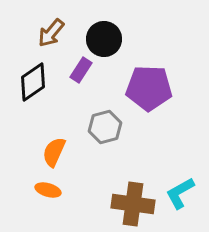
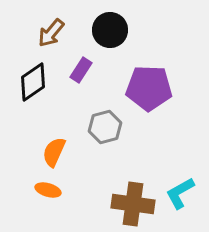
black circle: moved 6 px right, 9 px up
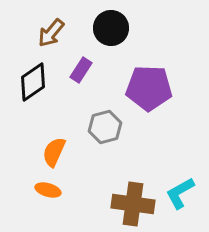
black circle: moved 1 px right, 2 px up
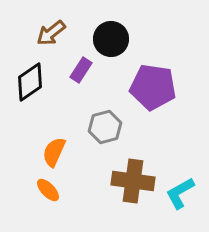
black circle: moved 11 px down
brown arrow: rotated 12 degrees clockwise
black diamond: moved 3 px left
purple pentagon: moved 4 px right, 1 px up; rotated 6 degrees clockwise
orange ellipse: rotated 30 degrees clockwise
brown cross: moved 23 px up
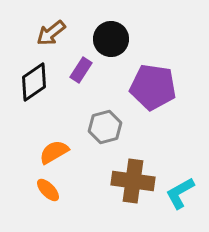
black diamond: moved 4 px right
orange semicircle: rotated 36 degrees clockwise
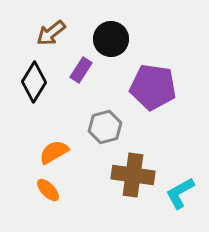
black diamond: rotated 24 degrees counterclockwise
brown cross: moved 6 px up
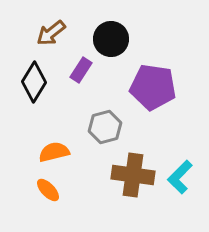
orange semicircle: rotated 16 degrees clockwise
cyan L-shape: moved 16 px up; rotated 16 degrees counterclockwise
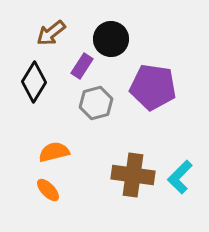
purple rectangle: moved 1 px right, 4 px up
gray hexagon: moved 9 px left, 24 px up
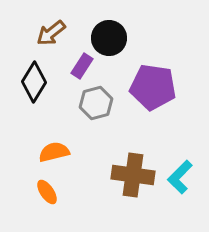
black circle: moved 2 px left, 1 px up
orange ellipse: moved 1 px left, 2 px down; rotated 10 degrees clockwise
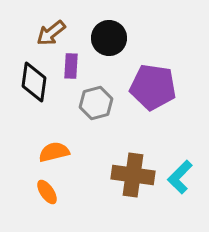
purple rectangle: moved 11 px left; rotated 30 degrees counterclockwise
black diamond: rotated 24 degrees counterclockwise
